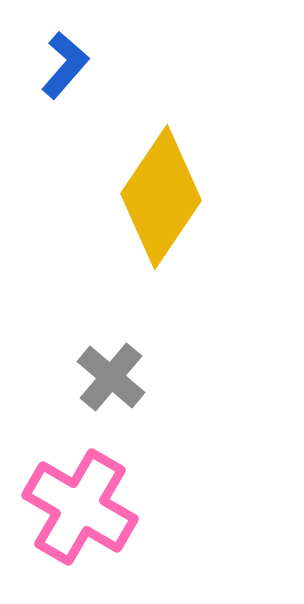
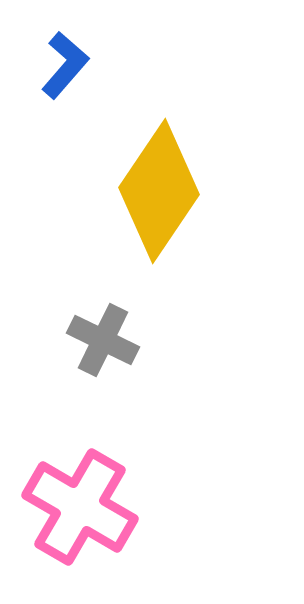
yellow diamond: moved 2 px left, 6 px up
gray cross: moved 8 px left, 37 px up; rotated 14 degrees counterclockwise
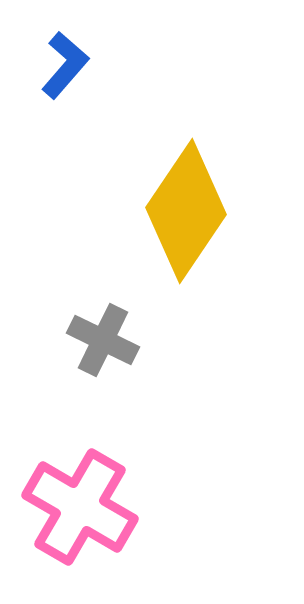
yellow diamond: moved 27 px right, 20 px down
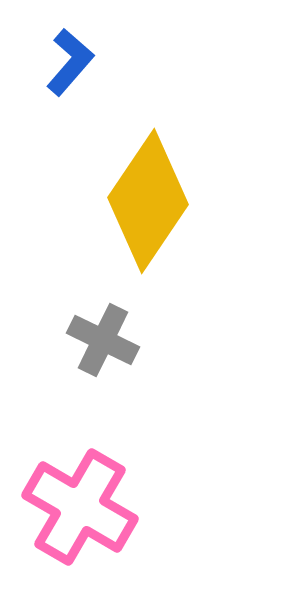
blue L-shape: moved 5 px right, 3 px up
yellow diamond: moved 38 px left, 10 px up
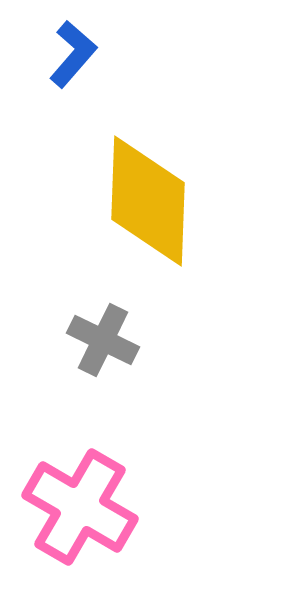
blue L-shape: moved 3 px right, 8 px up
yellow diamond: rotated 32 degrees counterclockwise
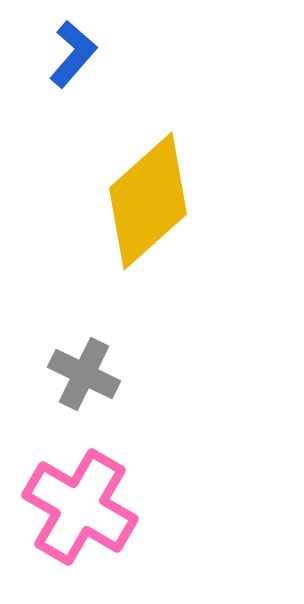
yellow diamond: rotated 46 degrees clockwise
gray cross: moved 19 px left, 34 px down
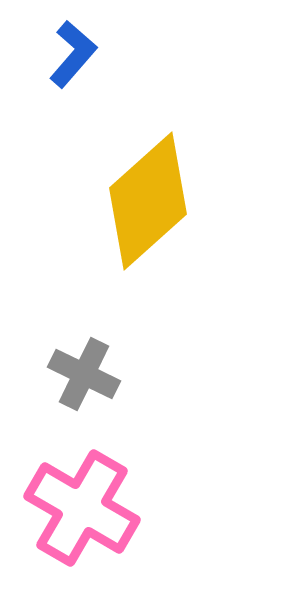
pink cross: moved 2 px right, 1 px down
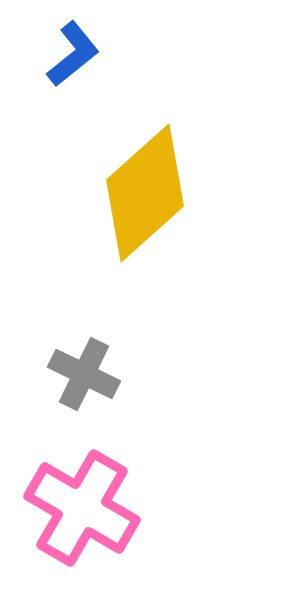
blue L-shape: rotated 10 degrees clockwise
yellow diamond: moved 3 px left, 8 px up
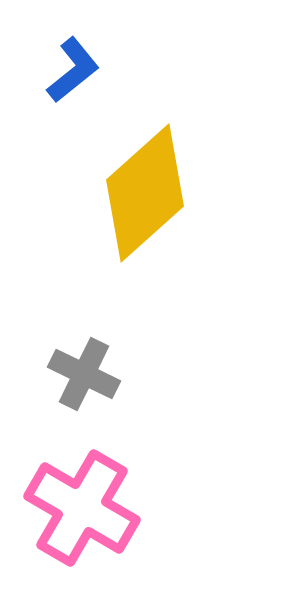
blue L-shape: moved 16 px down
